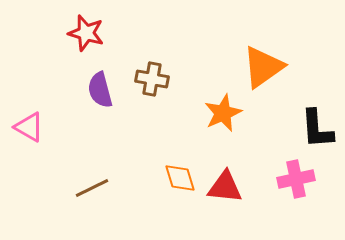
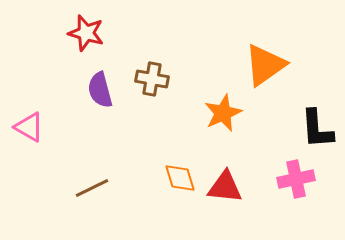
orange triangle: moved 2 px right, 2 px up
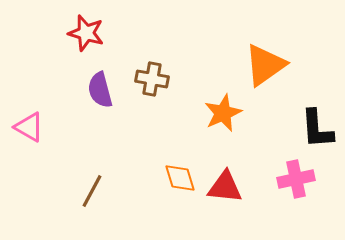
brown line: moved 3 px down; rotated 36 degrees counterclockwise
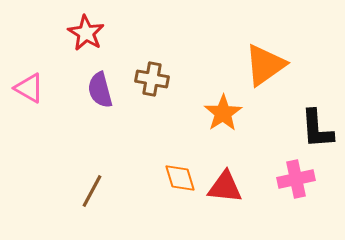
red star: rotated 15 degrees clockwise
orange star: rotated 9 degrees counterclockwise
pink triangle: moved 39 px up
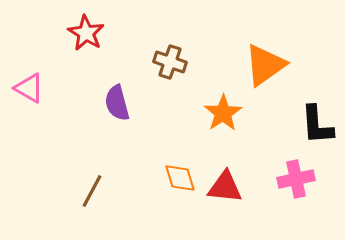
brown cross: moved 18 px right, 17 px up; rotated 8 degrees clockwise
purple semicircle: moved 17 px right, 13 px down
black L-shape: moved 4 px up
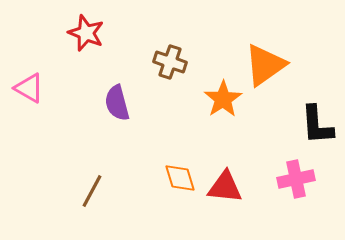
red star: rotated 9 degrees counterclockwise
orange star: moved 14 px up
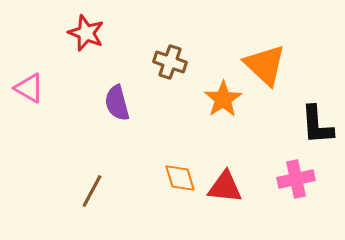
orange triangle: rotated 42 degrees counterclockwise
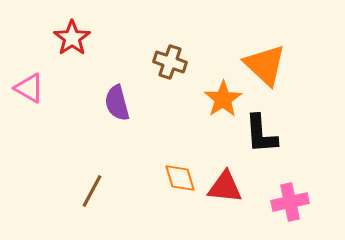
red star: moved 14 px left, 5 px down; rotated 15 degrees clockwise
black L-shape: moved 56 px left, 9 px down
pink cross: moved 6 px left, 23 px down
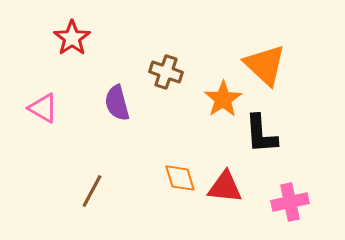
brown cross: moved 4 px left, 10 px down
pink triangle: moved 14 px right, 20 px down
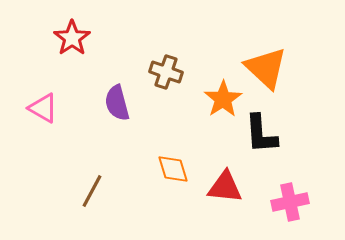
orange triangle: moved 1 px right, 3 px down
orange diamond: moved 7 px left, 9 px up
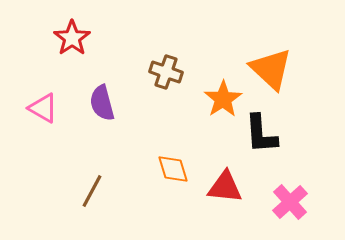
orange triangle: moved 5 px right, 1 px down
purple semicircle: moved 15 px left
pink cross: rotated 30 degrees counterclockwise
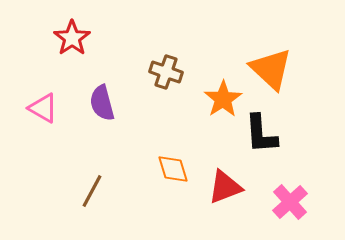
red triangle: rotated 27 degrees counterclockwise
